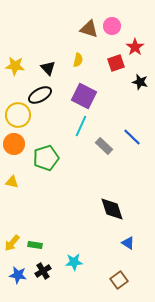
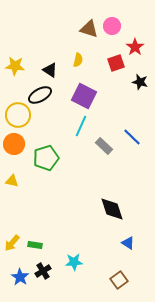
black triangle: moved 2 px right, 2 px down; rotated 14 degrees counterclockwise
yellow triangle: moved 1 px up
blue star: moved 2 px right, 2 px down; rotated 24 degrees clockwise
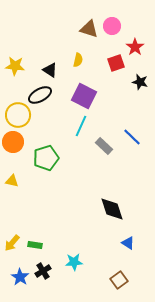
orange circle: moved 1 px left, 2 px up
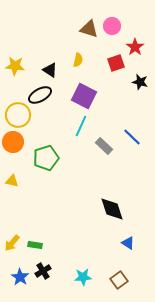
cyan star: moved 9 px right, 15 px down
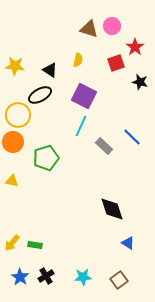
black cross: moved 3 px right, 5 px down
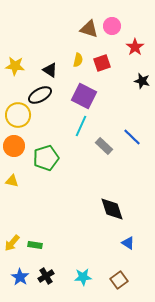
red square: moved 14 px left
black star: moved 2 px right, 1 px up
orange circle: moved 1 px right, 4 px down
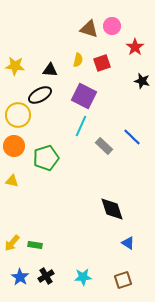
black triangle: rotated 28 degrees counterclockwise
brown square: moved 4 px right; rotated 18 degrees clockwise
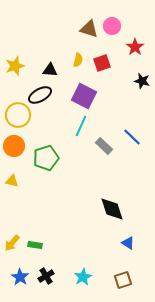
yellow star: rotated 24 degrees counterclockwise
cyan star: rotated 24 degrees counterclockwise
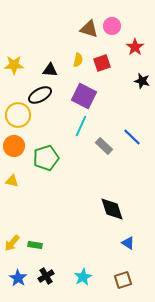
yellow star: moved 1 px left, 1 px up; rotated 18 degrees clockwise
blue star: moved 2 px left, 1 px down
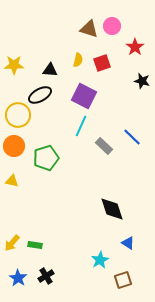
cyan star: moved 17 px right, 17 px up
